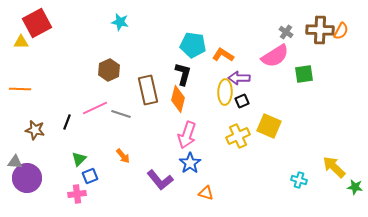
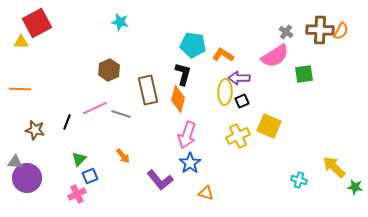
pink cross: rotated 18 degrees counterclockwise
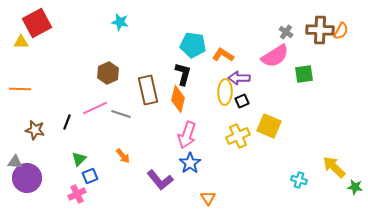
brown hexagon: moved 1 px left, 3 px down
orange triangle: moved 2 px right, 5 px down; rotated 42 degrees clockwise
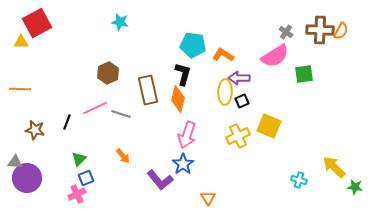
blue star: moved 7 px left, 1 px down
blue square: moved 4 px left, 2 px down
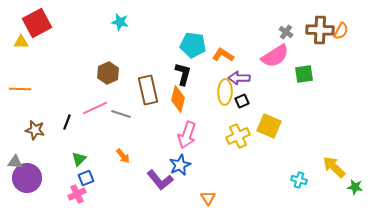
blue star: moved 3 px left, 1 px down; rotated 10 degrees clockwise
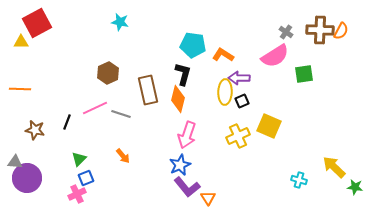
purple L-shape: moved 27 px right, 7 px down
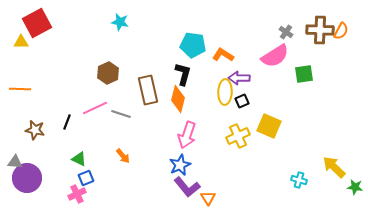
green triangle: rotated 49 degrees counterclockwise
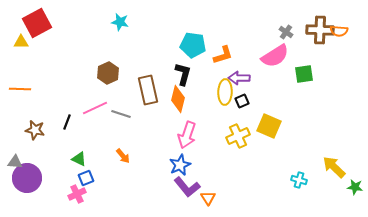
orange semicircle: moved 2 px left; rotated 66 degrees clockwise
orange L-shape: rotated 130 degrees clockwise
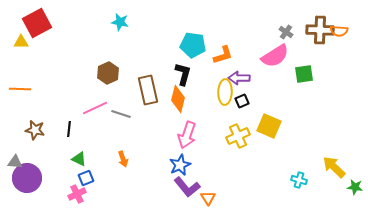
black line: moved 2 px right, 7 px down; rotated 14 degrees counterclockwise
orange arrow: moved 3 px down; rotated 21 degrees clockwise
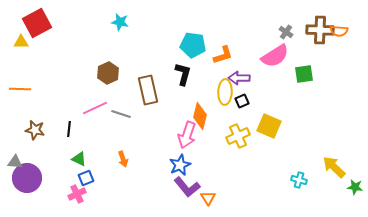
orange diamond: moved 22 px right, 17 px down
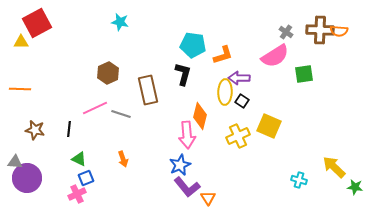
black square: rotated 32 degrees counterclockwise
pink arrow: rotated 24 degrees counterclockwise
